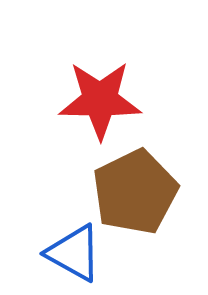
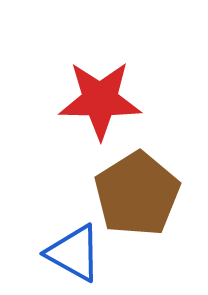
brown pentagon: moved 2 px right, 2 px down; rotated 6 degrees counterclockwise
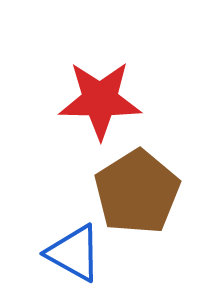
brown pentagon: moved 2 px up
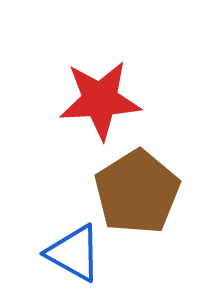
red star: rotated 4 degrees counterclockwise
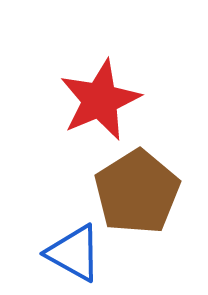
red star: rotated 20 degrees counterclockwise
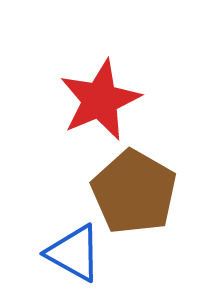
brown pentagon: moved 3 px left; rotated 10 degrees counterclockwise
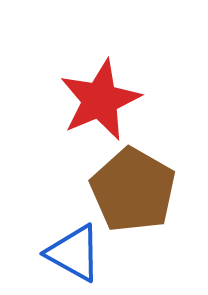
brown pentagon: moved 1 px left, 2 px up
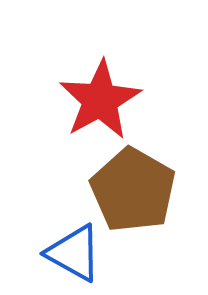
red star: rotated 6 degrees counterclockwise
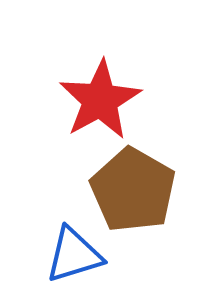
blue triangle: moved 2 px down; rotated 46 degrees counterclockwise
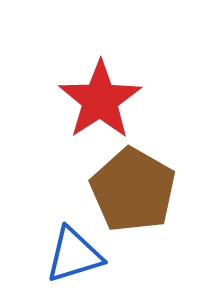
red star: rotated 4 degrees counterclockwise
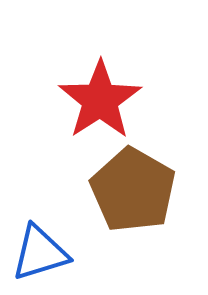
blue triangle: moved 34 px left, 2 px up
